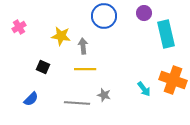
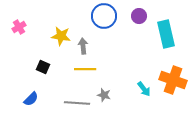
purple circle: moved 5 px left, 3 px down
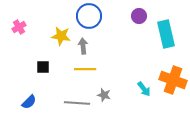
blue circle: moved 15 px left
black square: rotated 24 degrees counterclockwise
blue semicircle: moved 2 px left, 3 px down
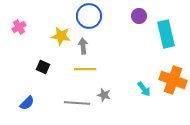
black square: rotated 24 degrees clockwise
blue semicircle: moved 2 px left, 1 px down
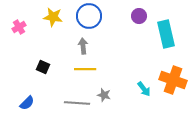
yellow star: moved 8 px left, 19 px up
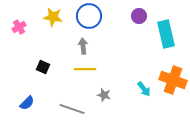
gray line: moved 5 px left, 6 px down; rotated 15 degrees clockwise
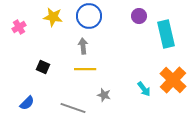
orange cross: rotated 24 degrees clockwise
gray line: moved 1 px right, 1 px up
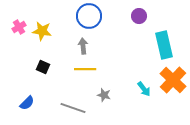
yellow star: moved 11 px left, 14 px down
cyan rectangle: moved 2 px left, 11 px down
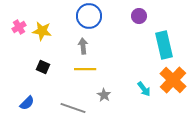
gray star: rotated 16 degrees clockwise
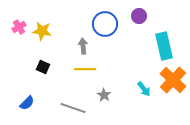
blue circle: moved 16 px right, 8 px down
cyan rectangle: moved 1 px down
